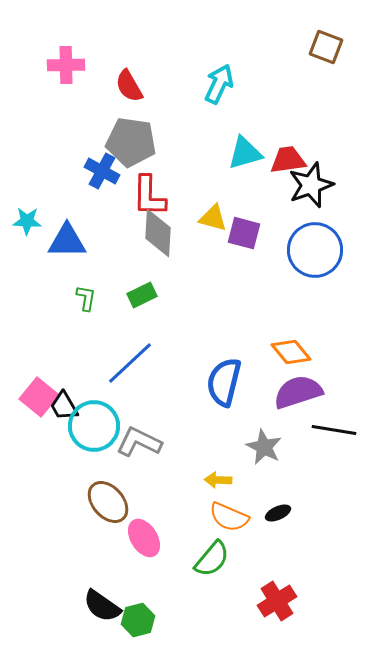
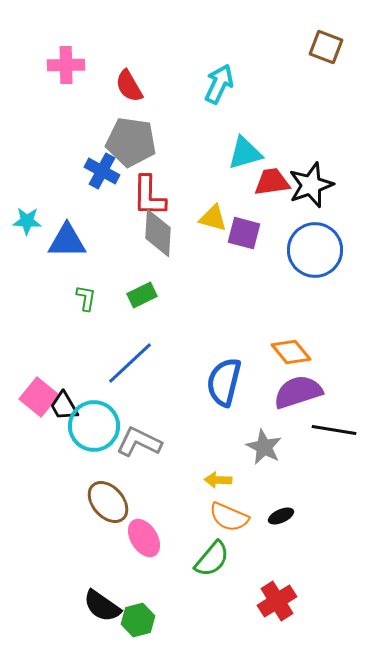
red trapezoid: moved 16 px left, 22 px down
black ellipse: moved 3 px right, 3 px down
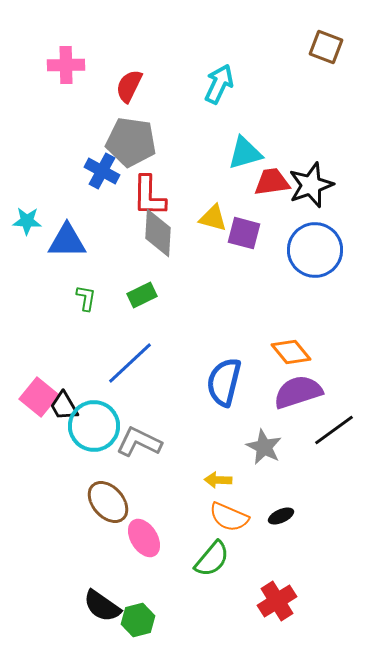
red semicircle: rotated 56 degrees clockwise
black line: rotated 45 degrees counterclockwise
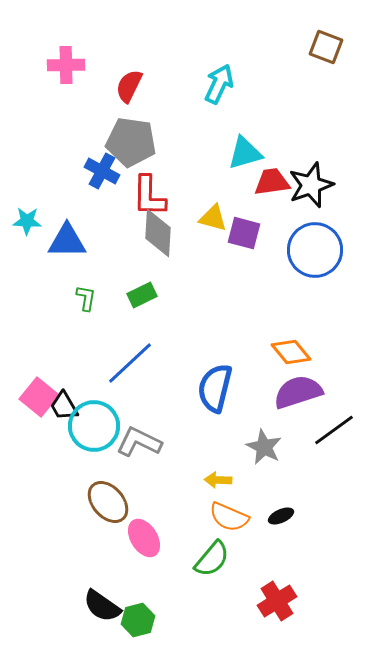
blue semicircle: moved 9 px left, 6 px down
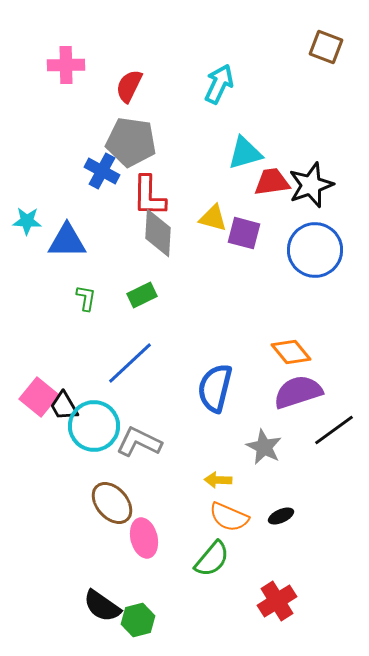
brown ellipse: moved 4 px right, 1 px down
pink ellipse: rotated 18 degrees clockwise
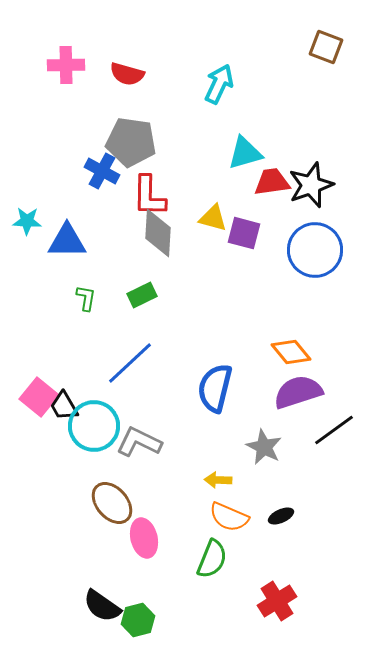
red semicircle: moved 2 px left, 12 px up; rotated 100 degrees counterclockwise
green semicircle: rotated 18 degrees counterclockwise
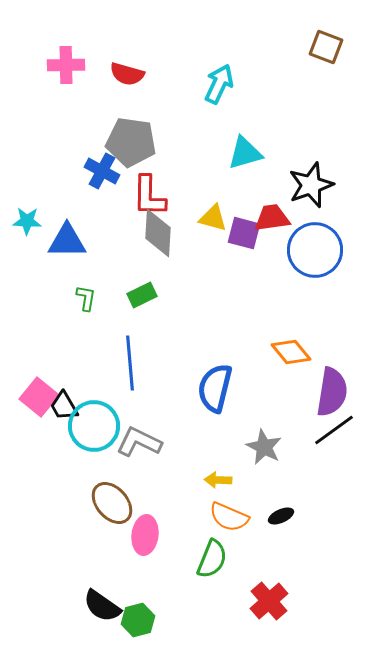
red trapezoid: moved 36 px down
blue line: rotated 52 degrees counterclockwise
purple semicircle: moved 34 px right; rotated 117 degrees clockwise
pink ellipse: moved 1 px right, 3 px up; rotated 21 degrees clockwise
red cross: moved 8 px left; rotated 9 degrees counterclockwise
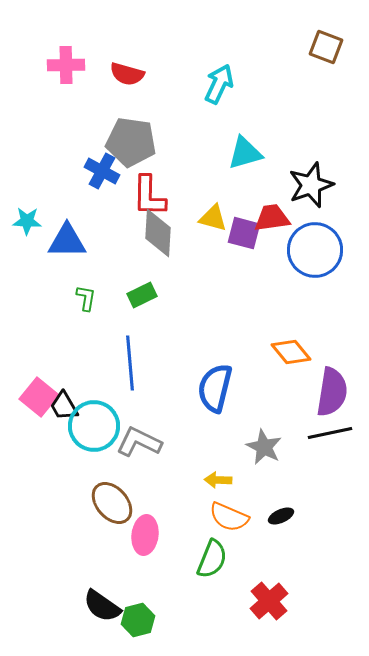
black line: moved 4 px left, 3 px down; rotated 24 degrees clockwise
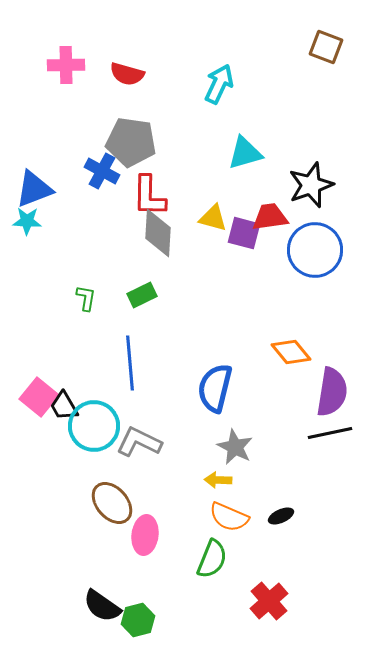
red trapezoid: moved 2 px left, 1 px up
blue triangle: moved 33 px left, 52 px up; rotated 21 degrees counterclockwise
gray star: moved 29 px left
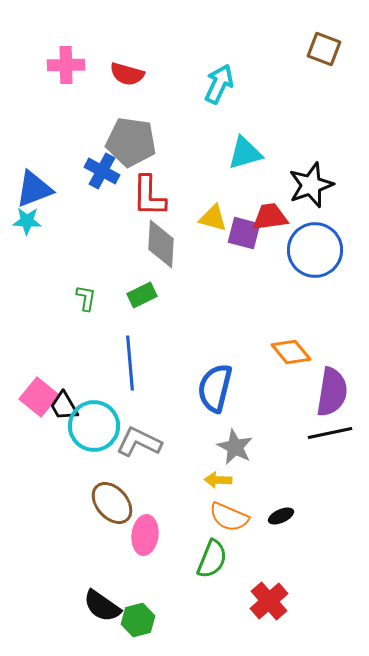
brown square: moved 2 px left, 2 px down
gray diamond: moved 3 px right, 11 px down
